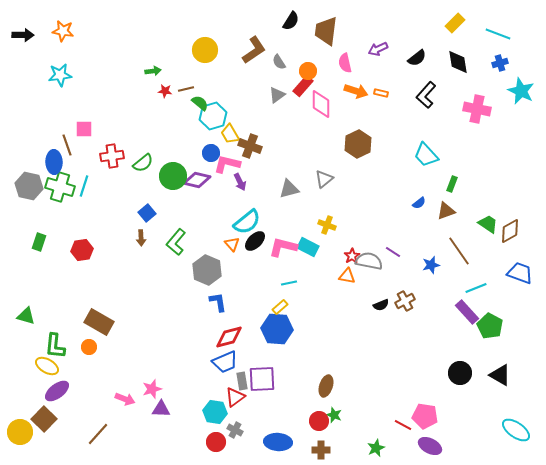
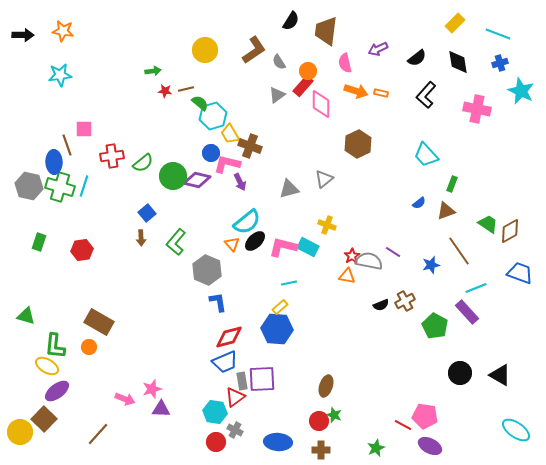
green pentagon at (490, 326): moved 55 px left
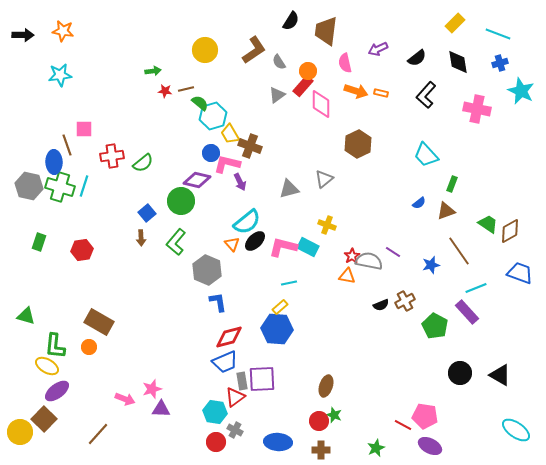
green circle at (173, 176): moved 8 px right, 25 px down
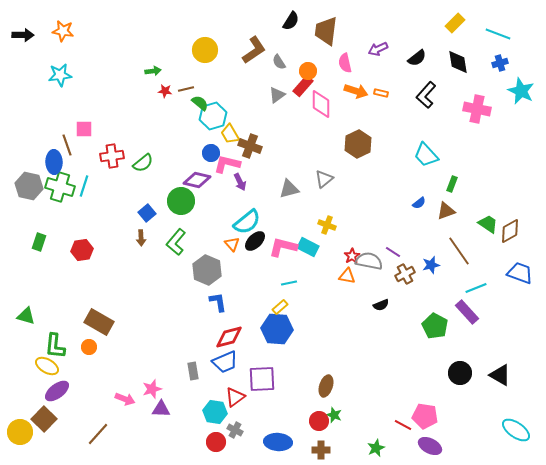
brown cross at (405, 301): moved 27 px up
gray rectangle at (242, 381): moved 49 px left, 10 px up
